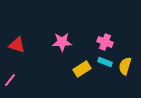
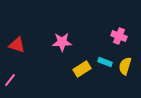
pink cross: moved 14 px right, 6 px up
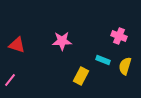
pink star: moved 1 px up
cyan rectangle: moved 2 px left, 2 px up
yellow rectangle: moved 1 px left, 7 px down; rotated 30 degrees counterclockwise
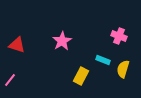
pink star: rotated 30 degrees counterclockwise
yellow semicircle: moved 2 px left, 3 px down
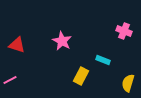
pink cross: moved 5 px right, 5 px up
pink star: rotated 12 degrees counterclockwise
yellow semicircle: moved 5 px right, 14 px down
pink line: rotated 24 degrees clockwise
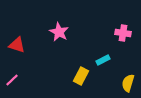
pink cross: moved 1 px left, 2 px down; rotated 14 degrees counterclockwise
pink star: moved 3 px left, 9 px up
cyan rectangle: rotated 48 degrees counterclockwise
pink line: moved 2 px right; rotated 16 degrees counterclockwise
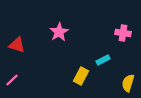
pink star: rotated 12 degrees clockwise
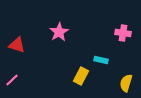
cyan rectangle: moved 2 px left; rotated 40 degrees clockwise
yellow semicircle: moved 2 px left
